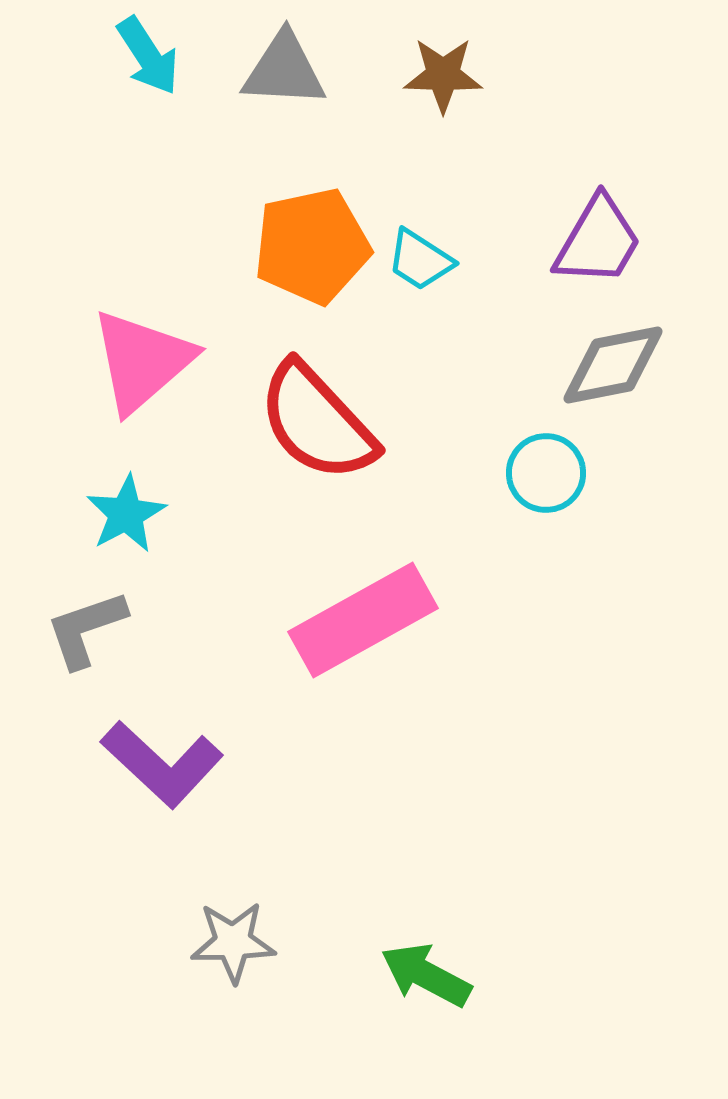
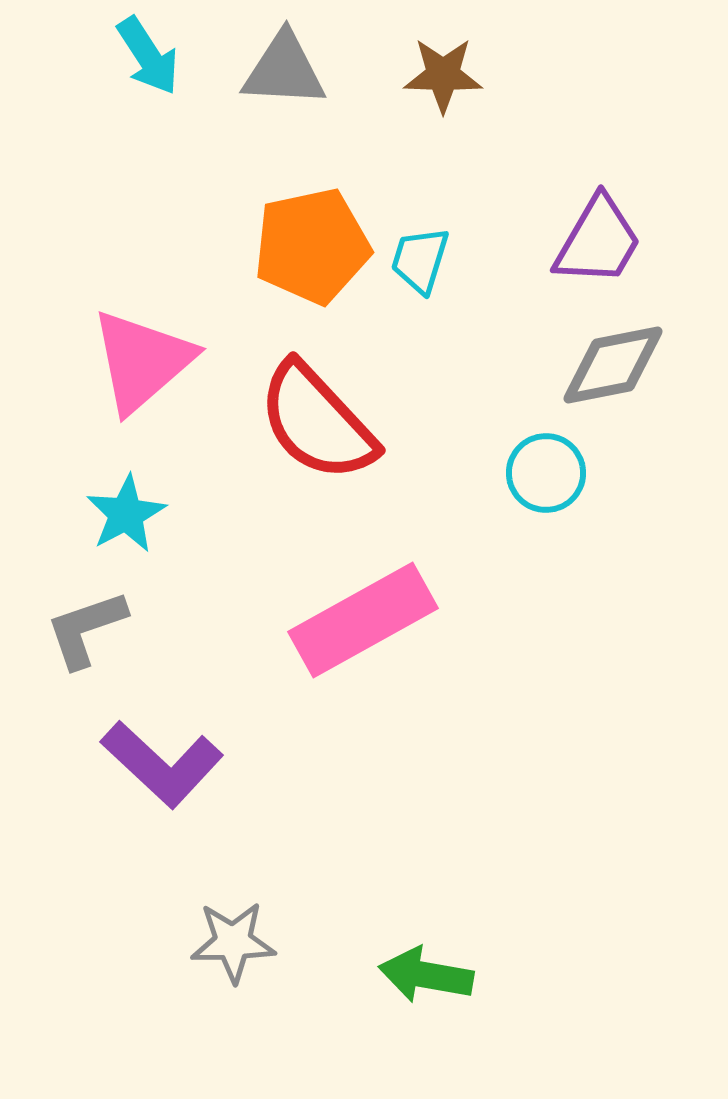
cyan trapezoid: rotated 74 degrees clockwise
green arrow: rotated 18 degrees counterclockwise
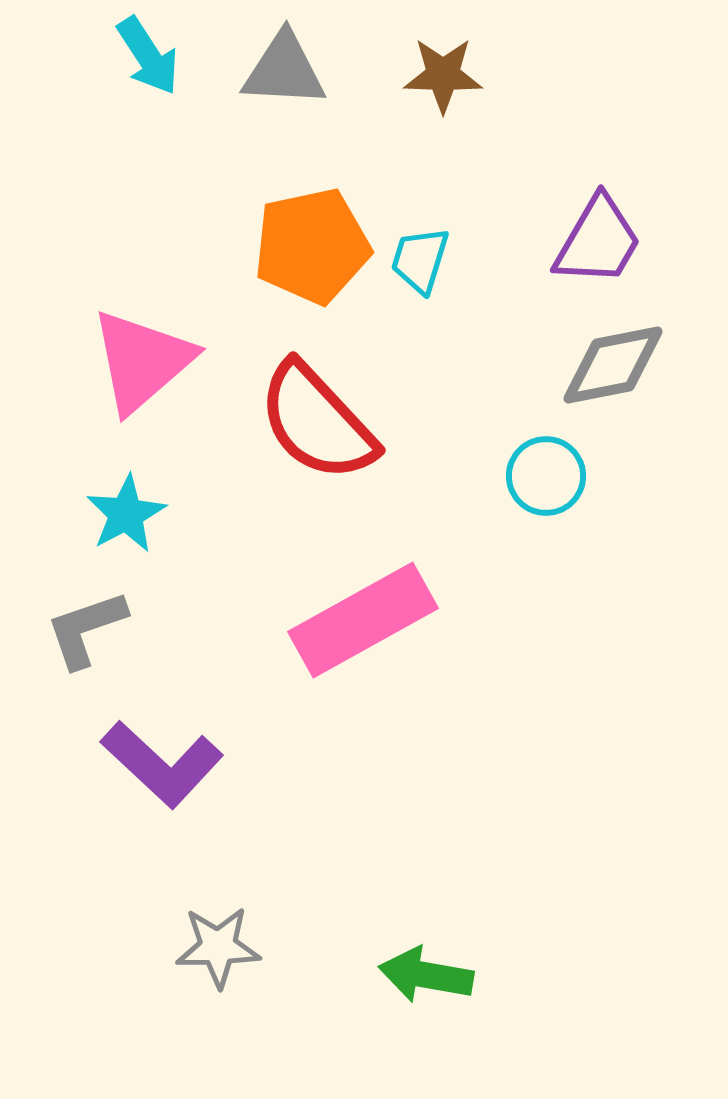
cyan circle: moved 3 px down
gray star: moved 15 px left, 5 px down
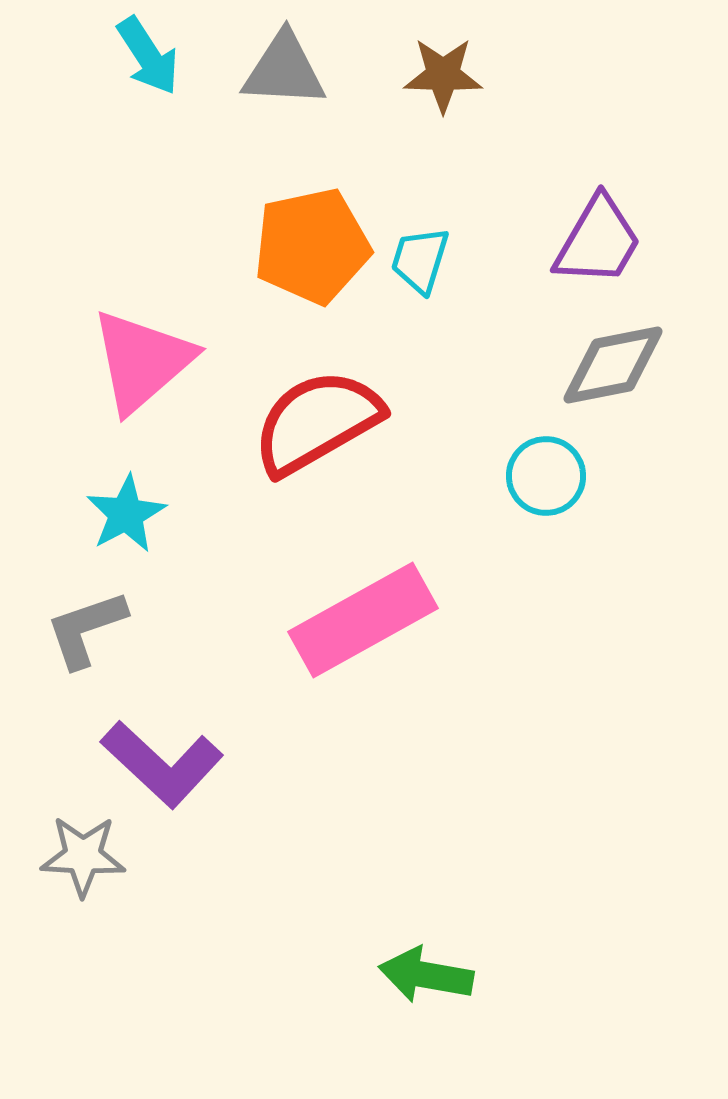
red semicircle: rotated 103 degrees clockwise
gray star: moved 135 px left, 91 px up; rotated 4 degrees clockwise
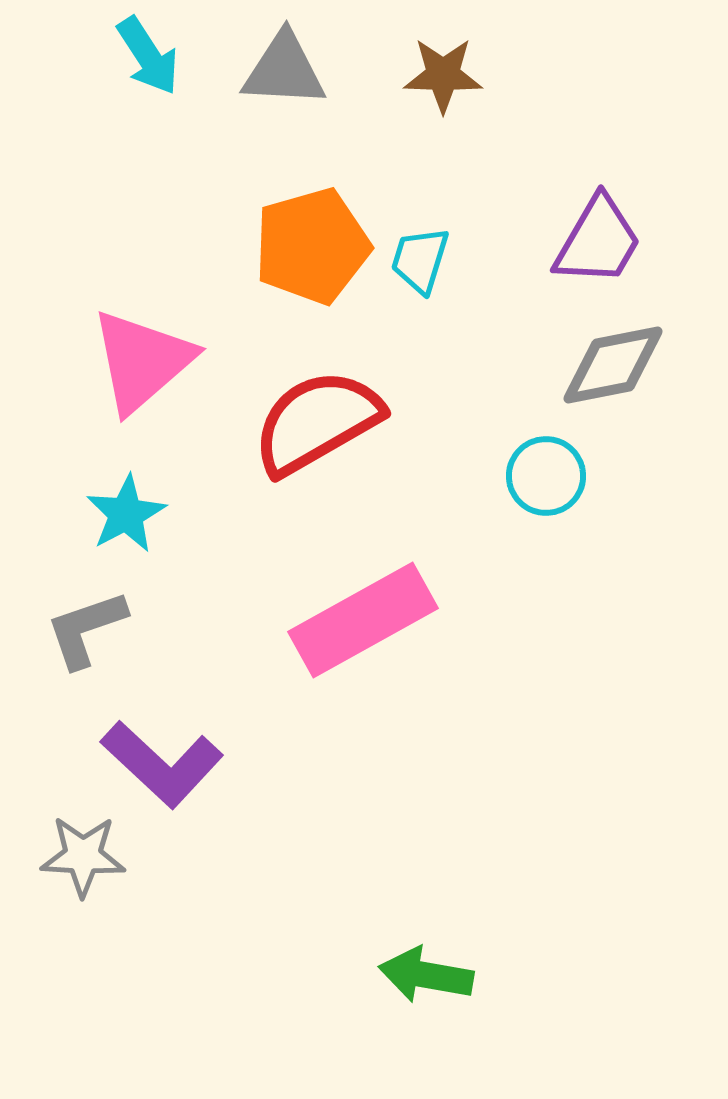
orange pentagon: rotated 4 degrees counterclockwise
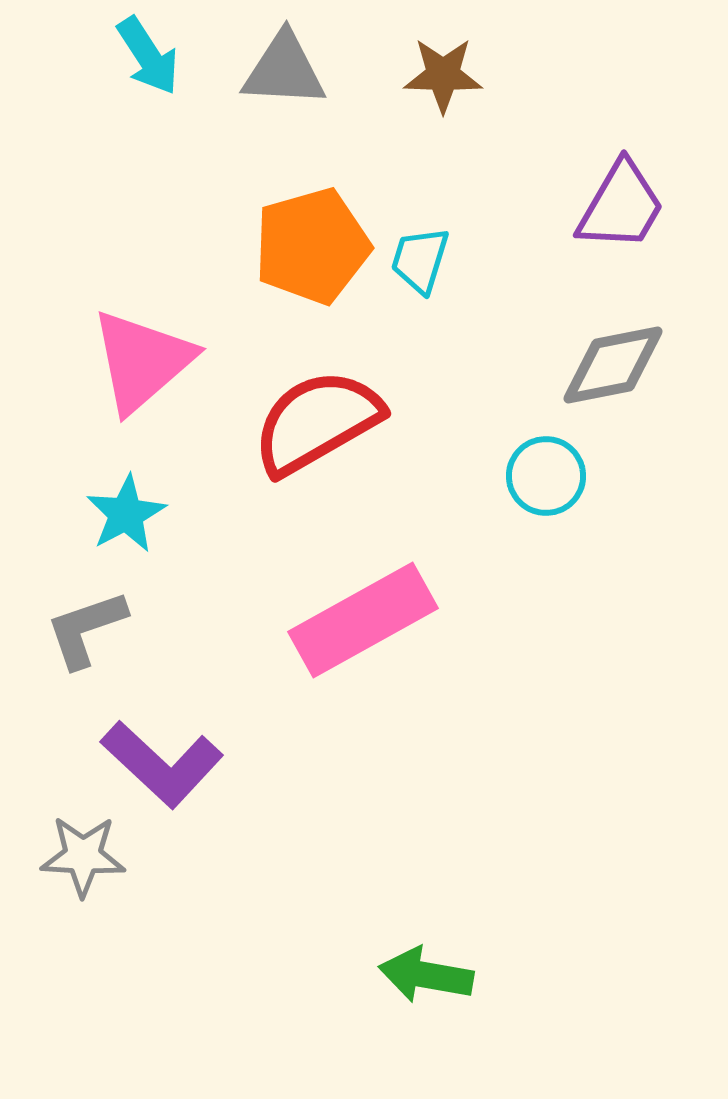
purple trapezoid: moved 23 px right, 35 px up
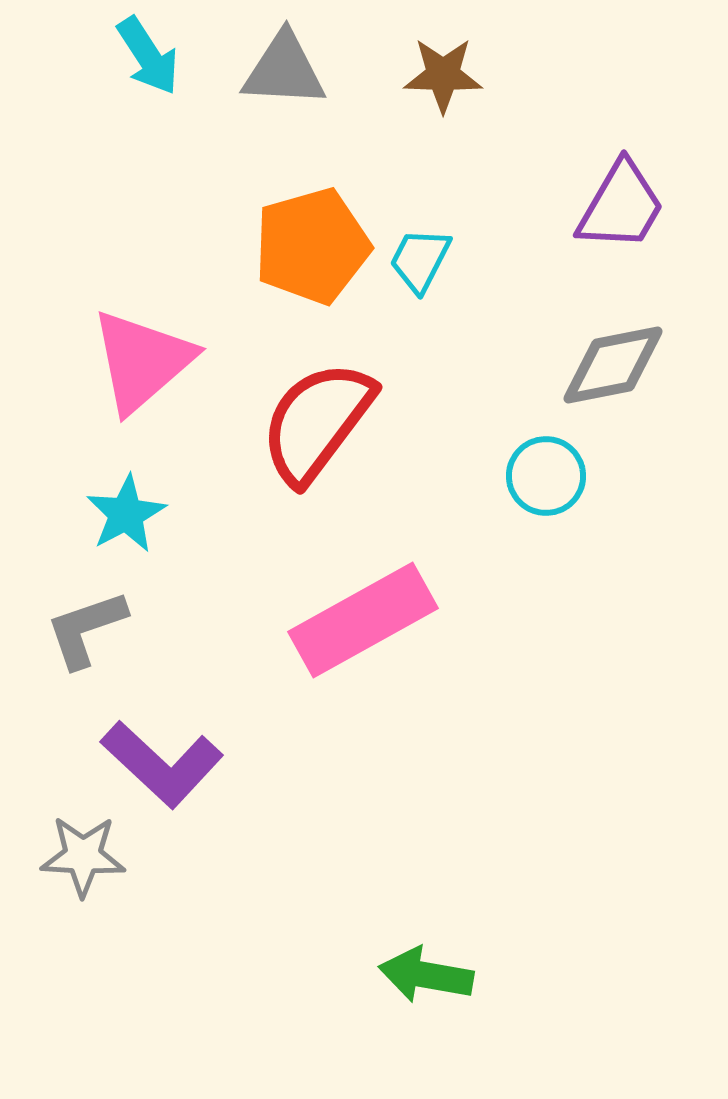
cyan trapezoid: rotated 10 degrees clockwise
red semicircle: rotated 23 degrees counterclockwise
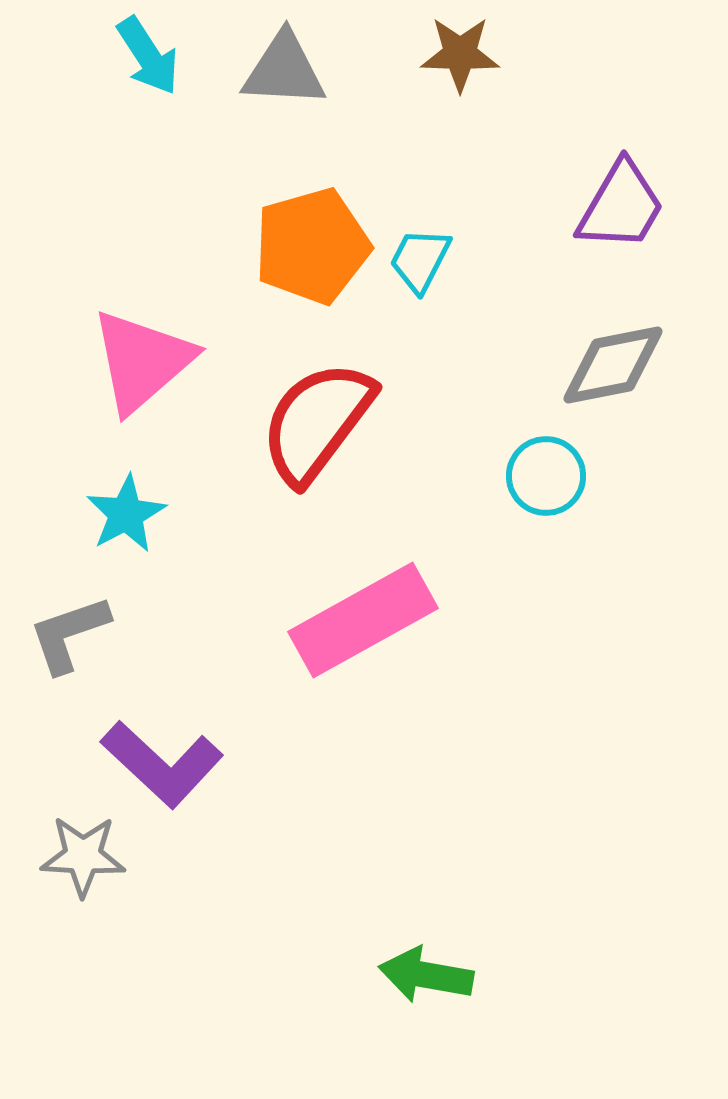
brown star: moved 17 px right, 21 px up
gray L-shape: moved 17 px left, 5 px down
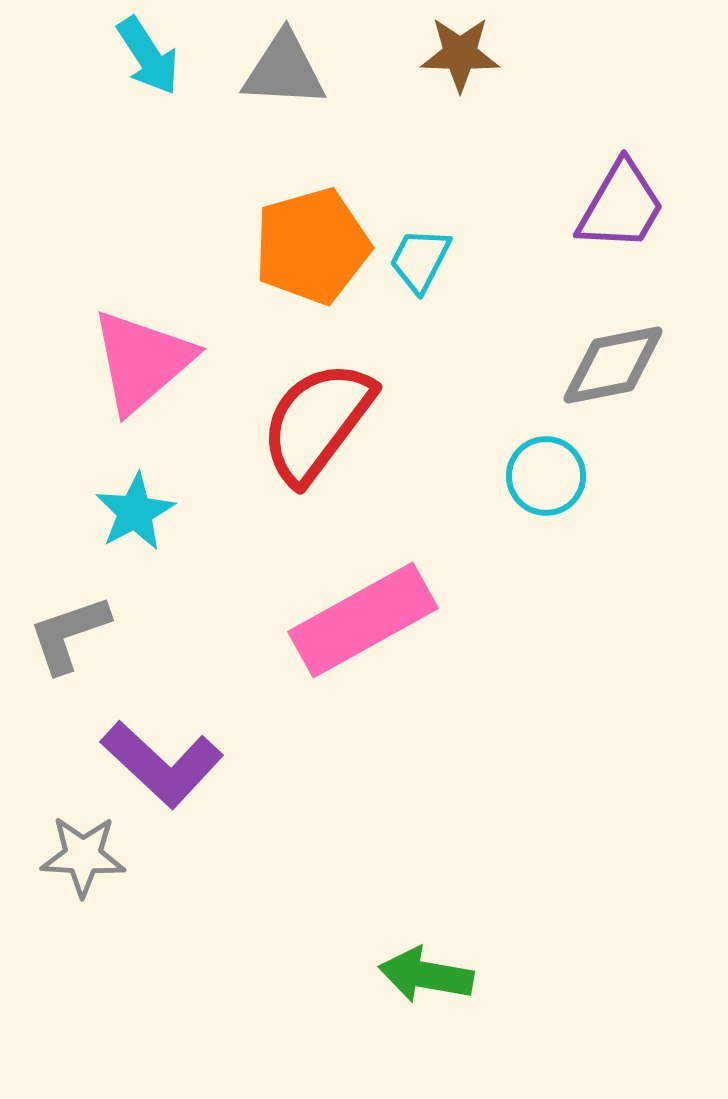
cyan star: moved 9 px right, 2 px up
